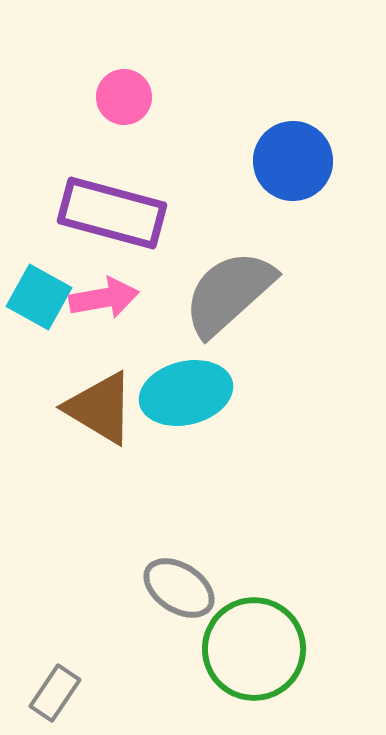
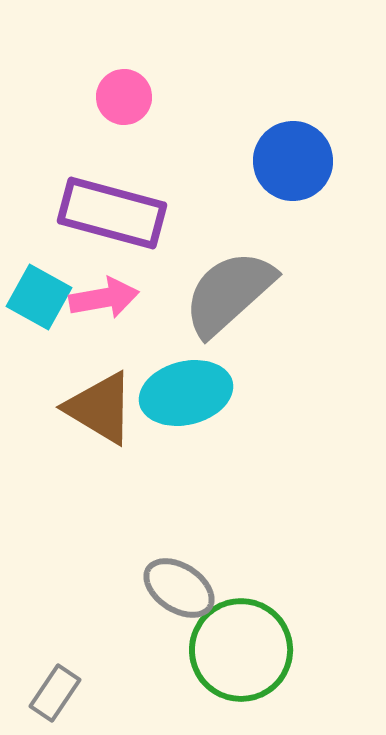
green circle: moved 13 px left, 1 px down
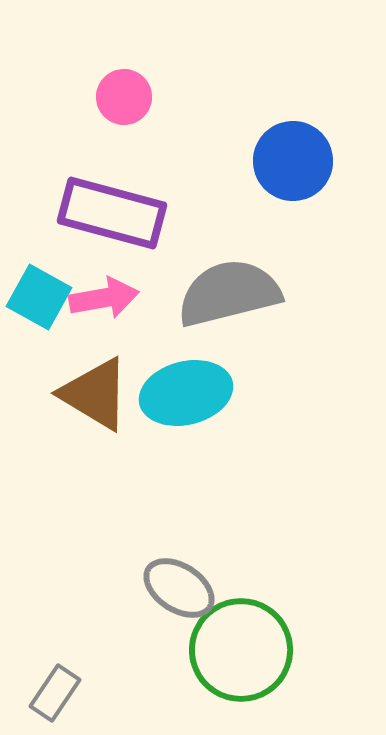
gray semicircle: rotated 28 degrees clockwise
brown triangle: moved 5 px left, 14 px up
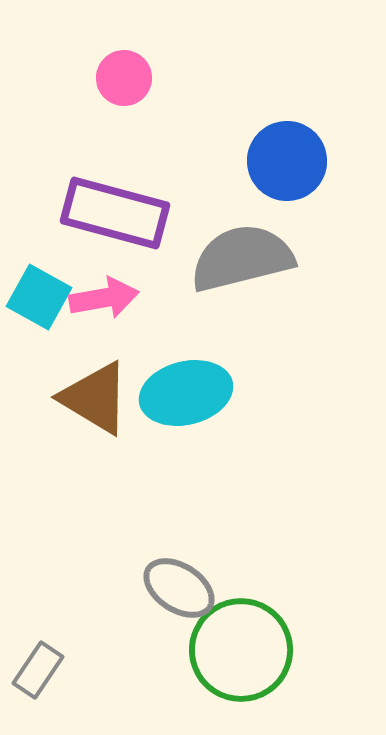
pink circle: moved 19 px up
blue circle: moved 6 px left
purple rectangle: moved 3 px right
gray semicircle: moved 13 px right, 35 px up
brown triangle: moved 4 px down
gray rectangle: moved 17 px left, 23 px up
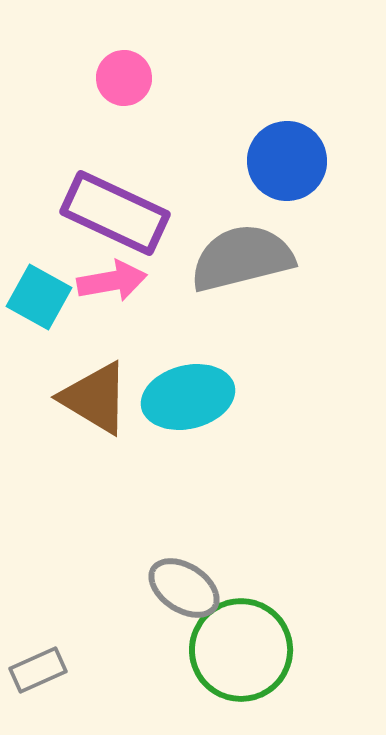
purple rectangle: rotated 10 degrees clockwise
pink arrow: moved 8 px right, 17 px up
cyan ellipse: moved 2 px right, 4 px down
gray ellipse: moved 5 px right
gray rectangle: rotated 32 degrees clockwise
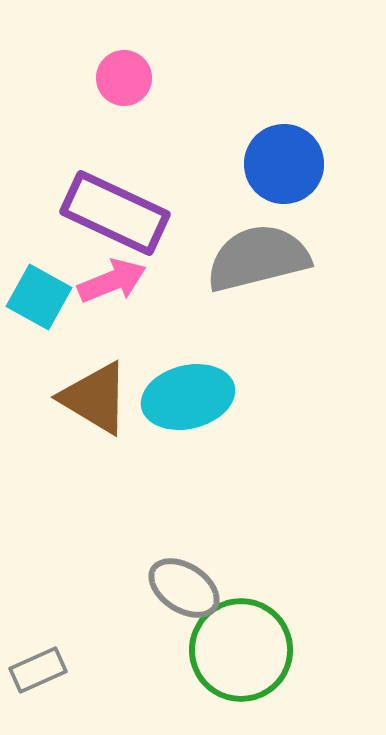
blue circle: moved 3 px left, 3 px down
gray semicircle: moved 16 px right
pink arrow: rotated 12 degrees counterclockwise
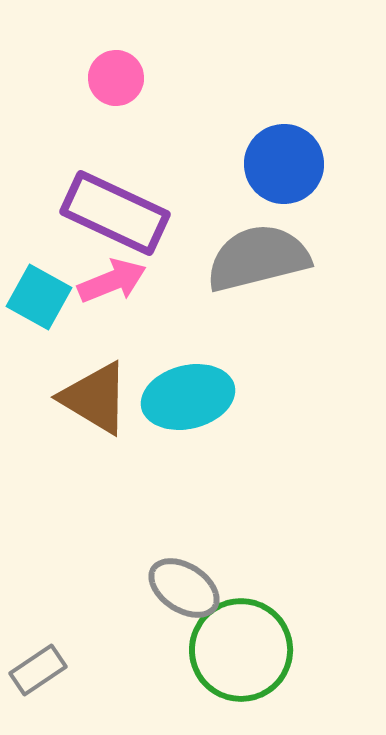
pink circle: moved 8 px left
gray rectangle: rotated 10 degrees counterclockwise
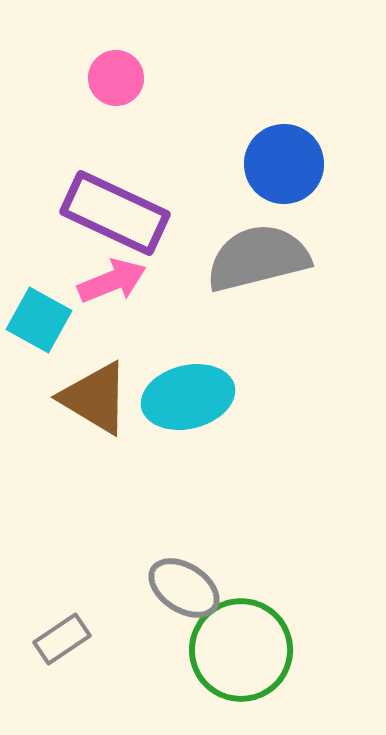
cyan square: moved 23 px down
gray rectangle: moved 24 px right, 31 px up
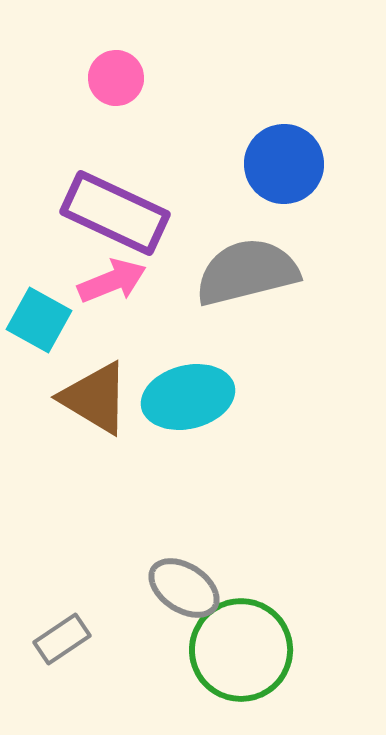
gray semicircle: moved 11 px left, 14 px down
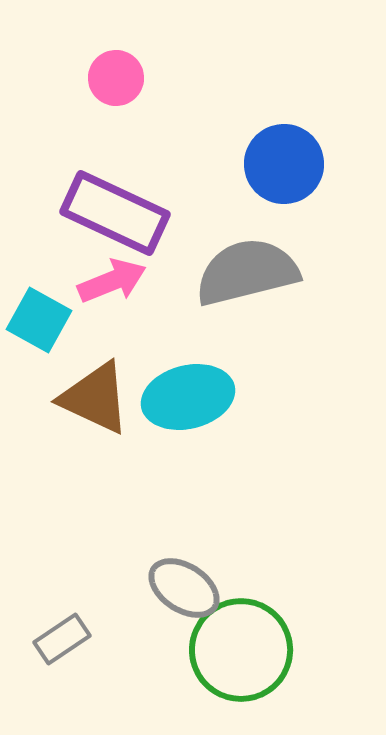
brown triangle: rotated 6 degrees counterclockwise
